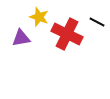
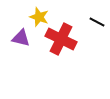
red cross: moved 6 px left, 5 px down
purple triangle: rotated 24 degrees clockwise
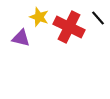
black line: moved 1 px right, 4 px up; rotated 21 degrees clockwise
red cross: moved 8 px right, 12 px up
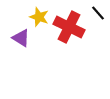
black line: moved 5 px up
purple triangle: rotated 18 degrees clockwise
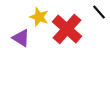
black line: moved 1 px right, 1 px up
red cross: moved 2 px left, 2 px down; rotated 16 degrees clockwise
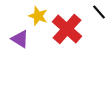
yellow star: moved 1 px left, 1 px up
purple triangle: moved 1 px left, 1 px down
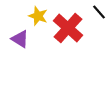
red cross: moved 1 px right, 1 px up
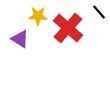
yellow star: rotated 18 degrees counterclockwise
